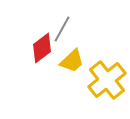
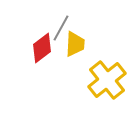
gray line: moved 1 px left, 1 px up
yellow trapezoid: moved 3 px right, 17 px up; rotated 44 degrees counterclockwise
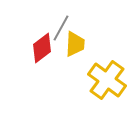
yellow cross: rotated 15 degrees counterclockwise
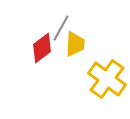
yellow cross: moved 1 px up
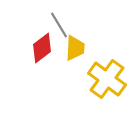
gray line: moved 2 px left, 3 px up; rotated 60 degrees counterclockwise
yellow trapezoid: moved 4 px down
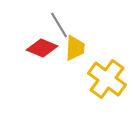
red diamond: rotated 60 degrees clockwise
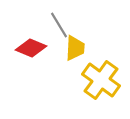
red diamond: moved 11 px left
yellow cross: moved 6 px left, 1 px down
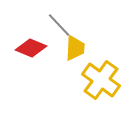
gray line: rotated 12 degrees counterclockwise
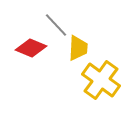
gray line: moved 3 px left
yellow trapezoid: moved 3 px right
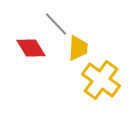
gray line: moved 1 px up
red diamond: rotated 36 degrees clockwise
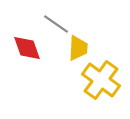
gray line: rotated 12 degrees counterclockwise
red diamond: moved 4 px left; rotated 12 degrees clockwise
